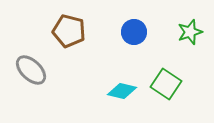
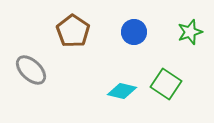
brown pentagon: moved 4 px right; rotated 20 degrees clockwise
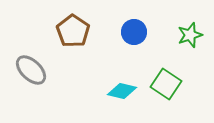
green star: moved 3 px down
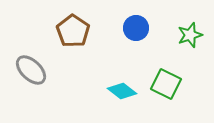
blue circle: moved 2 px right, 4 px up
green square: rotated 8 degrees counterclockwise
cyan diamond: rotated 24 degrees clockwise
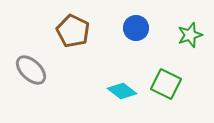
brown pentagon: rotated 8 degrees counterclockwise
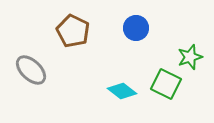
green star: moved 22 px down
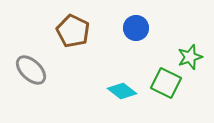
green square: moved 1 px up
